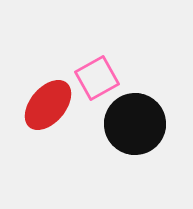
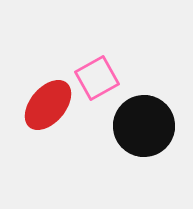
black circle: moved 9 px right, 2 px down
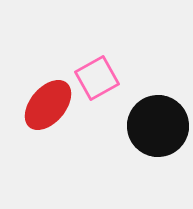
black circle: moved 14 px right
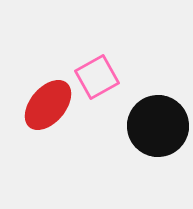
pink square: moved 1 px up
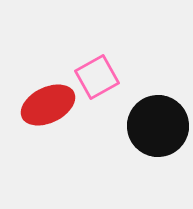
red ellipse: rotated 24 degrees clockwise
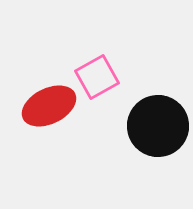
red ellipse: moved 1 px right, 1 px down
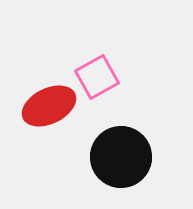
black circle: moved 37 px left, 31 px down
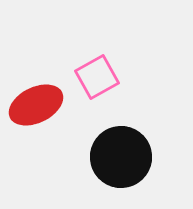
red ellipse: moved 13 px left, 1 px up
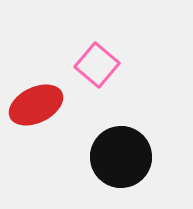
pink square: moved 12 px up; rotated 21 degrees counterclockwise
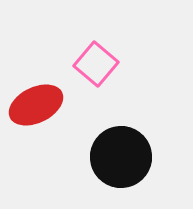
pink square: moved 1 px left, 1 px up
